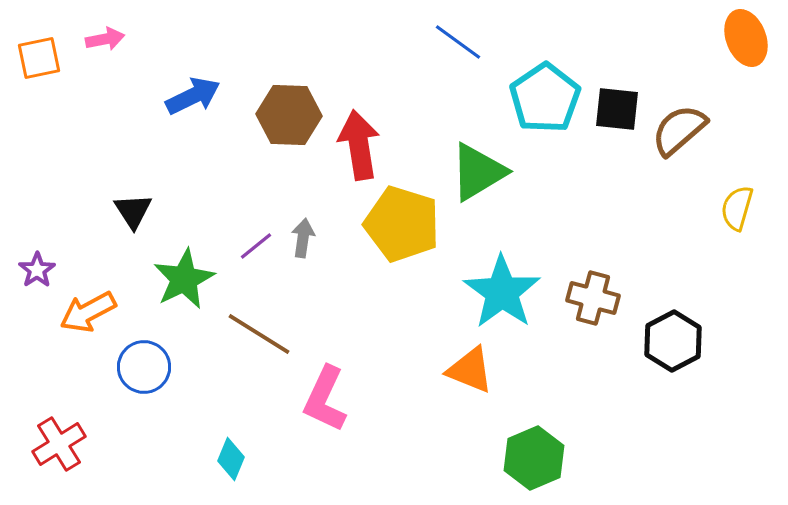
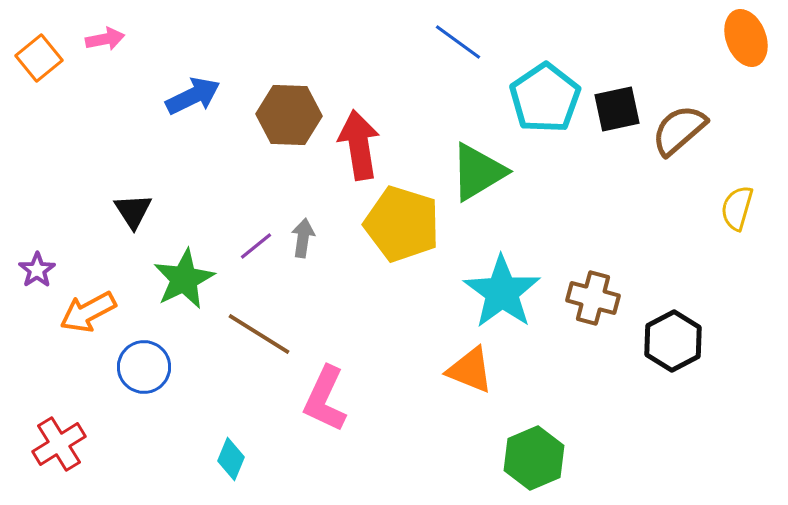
orange square: rotated 27 degrees counterclockwise
black square: rotated 18 degrees counterclockwise
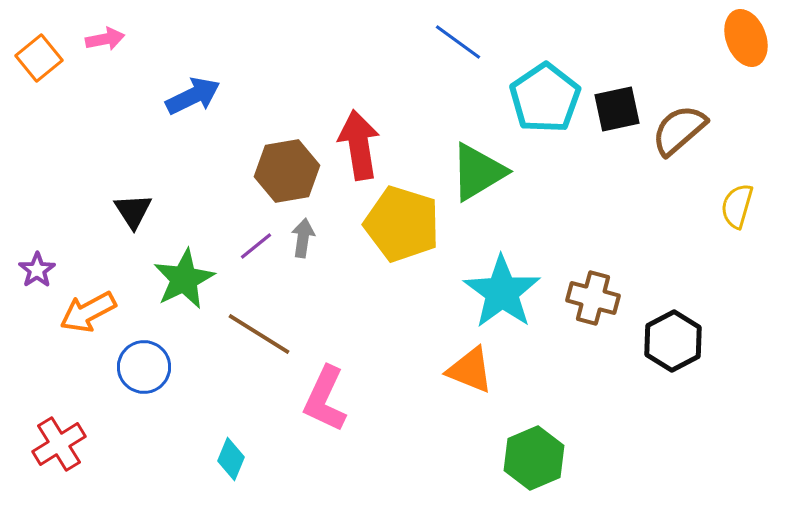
brown hexagon: moved 2 px left, 56 px down; rotated 12 degrees counterclockwise
yellow semicircle: moved 2 px up
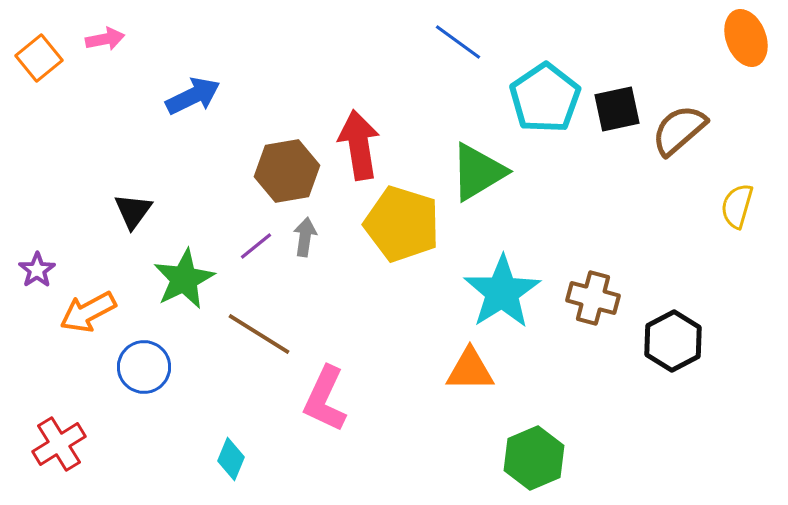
black triangle: rotated 9 degrees clockwise
gray arrow: moved 2 px right, 1 px up
cyan star: rotated 4 degrees clockwise
orange triangle: rotated 22 degrees counterclockwise
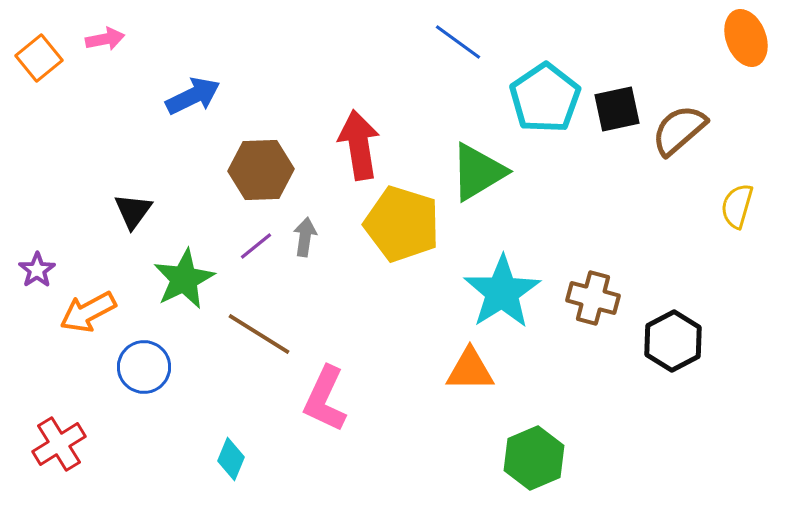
brown hexagon: moved 26 px left, 1 px up; rotated 8 degrees clockwise
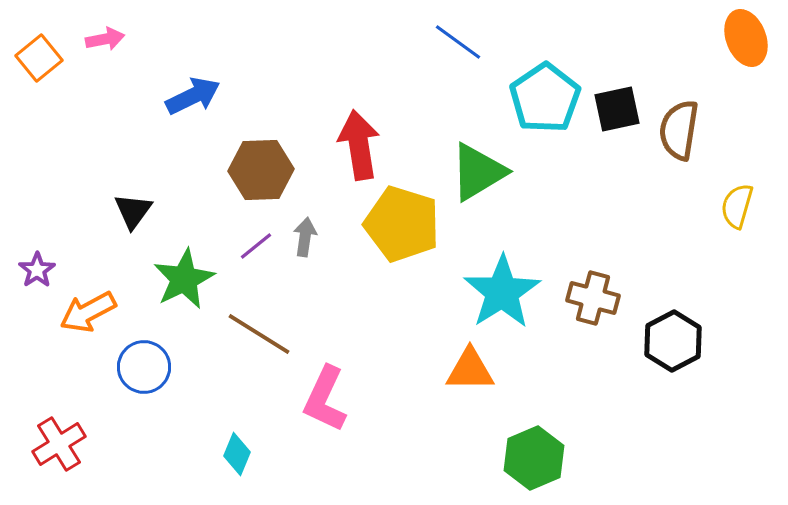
brown semicircle: rotated 40 degrees counterclockwise
cyan diamond: moved 6 px right, 5 px up
